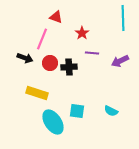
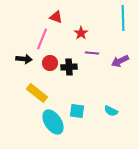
red star: moved 1 px left
black arrow: moved 1 px left, 1 px down; rotated 14 degrees counterclockwise
yellow rectangle: rotated 20 degrees clockwise
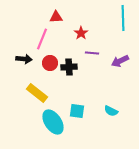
red triangle: rotated 24 degrees counterclockwise
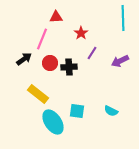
purple line: rotated 64 degrees counterclockwise
black arrow: rotated 42 degrees counterclockwise
yellow rectangle: moved 1 px right, 1 px down
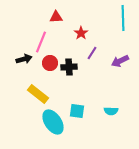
pink line: moved 1 px left, 3 px down
black arrow: rotated 21 degrees clockwise
cyan semicircle: rotated 24 degrees counterclockwise
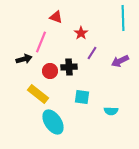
red triangle: rotated 24 degrees clockwise
red circle: moved 8 px down
cyan square: moved 5 px right, 14 px up
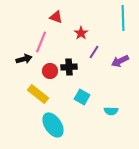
purple line: moved 2 px right, 1 px up
cyan square: rotated 21 degrees clockwise
cyan ellipse: moved 3 px down
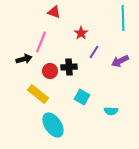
red triangle: moved 2 px left, 5 px up
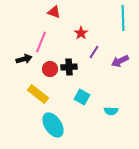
red circle: moved 2 px up
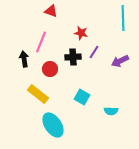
red triangle: moved 3 px left, 1 px up
red star: rotated 24 degrees counterclockwise
black arrow: rotated 84 degrees counterclockwise
black cross: moved 4 px right, 10 px up
